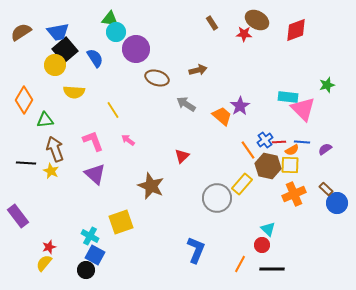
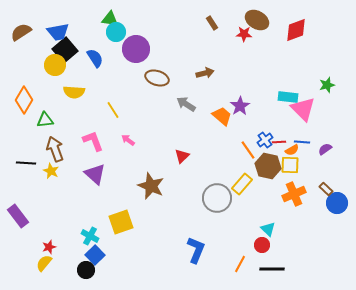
brown arrow at (198, 70): moved 7 px right, 3 px down
blue square at (95, 255): rotated 18 degrees clockwise
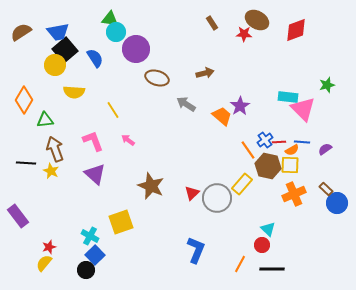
red triangle at (182, 156): moved 10 px right, 37 px down
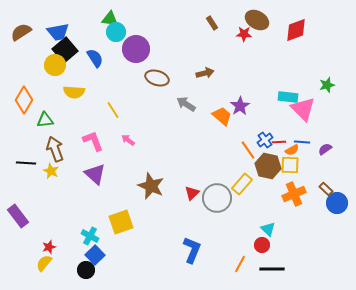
blue L-shape at (196, 250): moved 4 px left
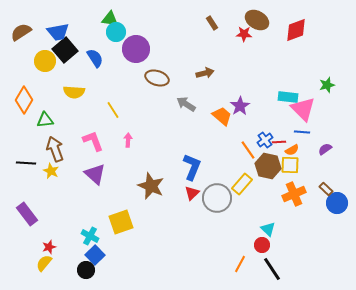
yellow circle at (55, 65): moved 10 px left, 4 px up
pink arrow at (128, 140): rotated 56 degrees clockwise
blue line at (302, 142): moved 10 px up
purple rectangle at (18, 216): moved 9 px right, 2 px up
blue L-shape at (192, 250): moved 83 px up
black line at (272, 269): rotated 55 degrees clockwise
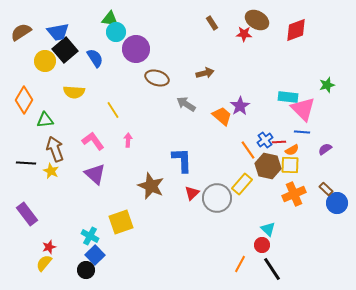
pink L-shape at (93, 141): rotated 15 degrees counterclockwise
blue L-shape at (192, 167): moved 10 px left, 7 px up; rotated 24 degrees counterclockwise
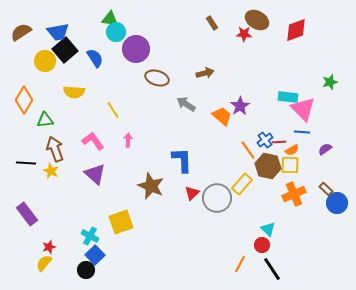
green star at (327, 85): moved 3 px right, 3 px up
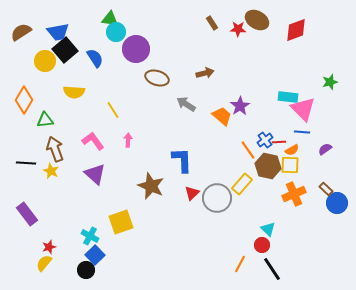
red star at (244, 34): moved 6 px left, 5 px up
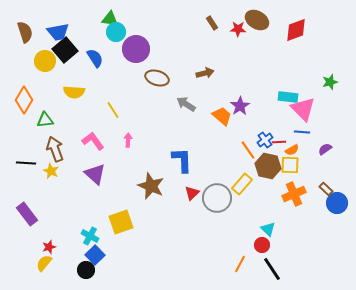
brown semicircle at (21, 32): moved 4 px right; rotated 105 degrees clockwise
